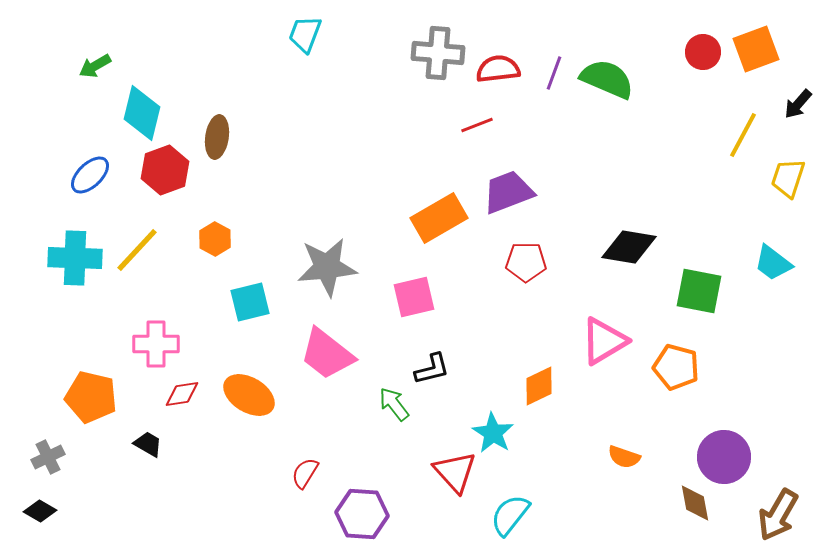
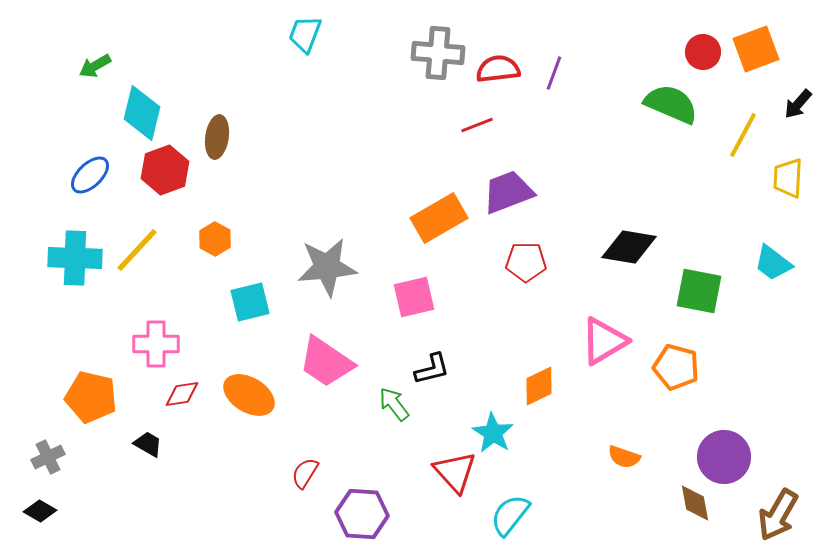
green semicircle at (607, 79): moved 64 px right, 25 px down
yellow trapezoid at (788, 178): rotated 15 degrees counterclockwise
pink trapezoid at (327, 354): moved 1 px left, 8 px down; rotated 4 degrees counterclockwise
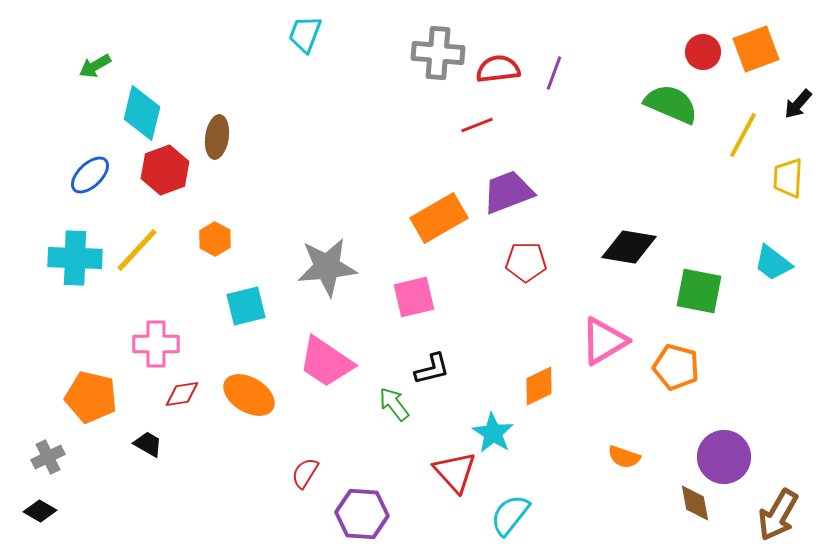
cyan square at (250, 302): moved 4 px left, 4 px down
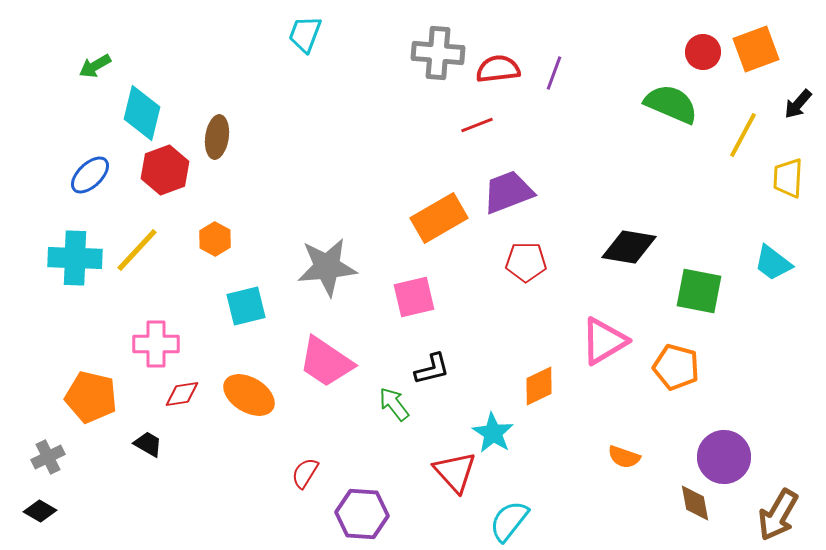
cyan semicircle at (510, 515): moved 1 px left, 6 px down
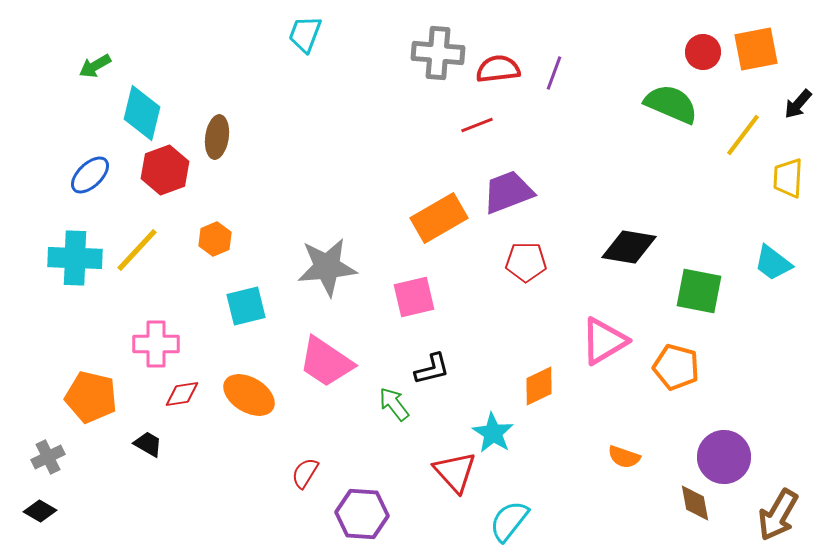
orange square at (756, 49): rotated 9 degrees clockwise
yellow line at (743, 135): rotated 9 degrees clockwise
orange hexagon at (215, 239): rotated 8 degrees clockwise
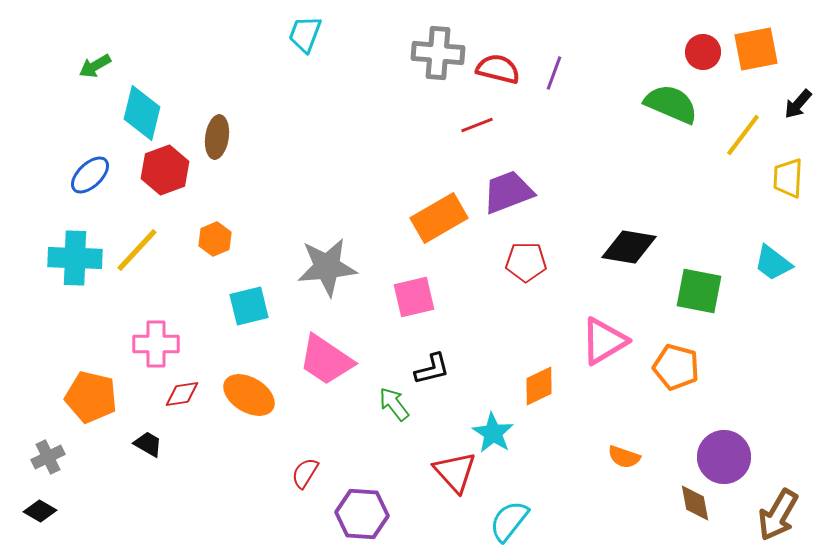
red semicircle at (498, 69): rotated 21 degrees clockwise
cyan square at (246, 306): moved 3 px right
pink trapezoid at (326, 362): moved 2 px up
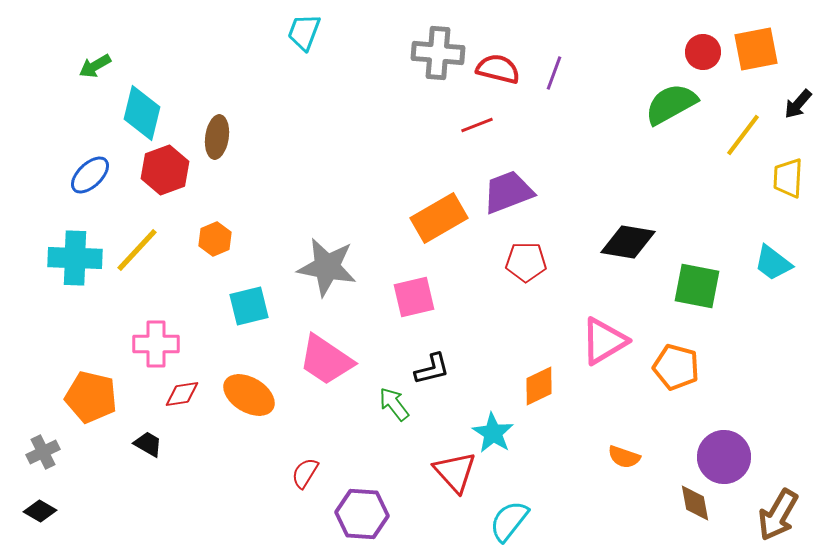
cyan trapezoid at (305, 34): moved 1 px left, 2 px up
green semicircle at (671, 104): rotated 52 degrees counterclockwise
black diamond at (629, 247): moved 1 px left, 5 px up
gray star at (327, 267): rotated 16 degrees clockwise
green square at (699, 291): moved 2 px left, 5 px up
gray cross at (48, 457): moved 5 px left, 5 px up
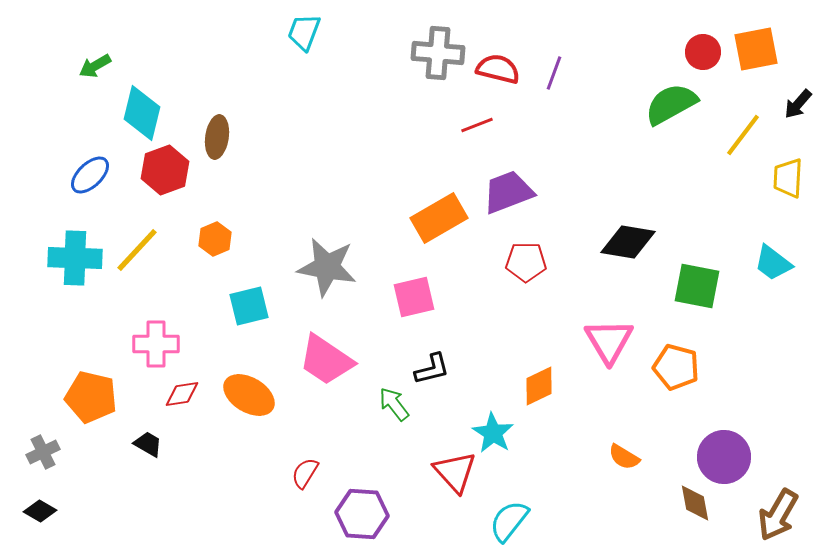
pink triangle at (604, 341): moved 5 px right; rotated 30 degrees counterclockwise
orange semicircle at (624, 457): rotated 12 degrees clockwise
